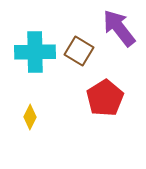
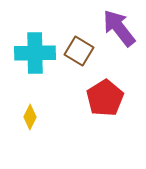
cyan cross: moved 1 px down
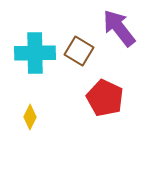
red pentagon: rotated 15 degrees counterclockwise
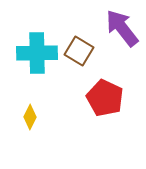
purple arrow: moved 3 px right
cyan cross: moved 2 px right
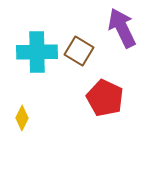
purple arrow: rotated 12 degrees clockwise
cyan cross: moved 1 px up
yellow diamond: moved 8 px left, 1 px down
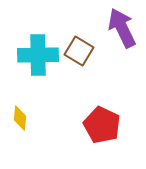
cyan cross: moved 1 px right, 3 px down
red pentagon: moved 3 px left, 27 px down
yellow diamond: moved 2 px left; rotated 20 degrees counterclockwise
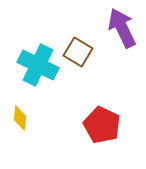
brown square: moved 1 px left, 1 px down
cyan cross: moved 10 px down; rotated 27 degrees clockwise
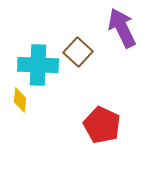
brown square: rotated 12 degrees clockwise
cyan cross: rotated 24 degrees counterclockwise
yellow diamond: moved 18 px up
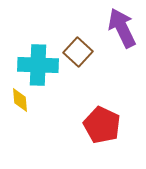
yellow diamond: rotated 10 degrees counterclockwise
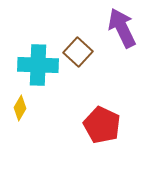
yellow diamond: moved 8 px down; rotated 35 degrees clockwise
